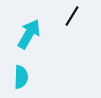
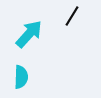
cyan arrow: rotated 12 degrees clockwise
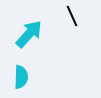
black line: rotated 55 degrees counterclockwise
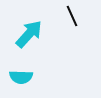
cyan semicircle: rotated 90 degrees clockwise
